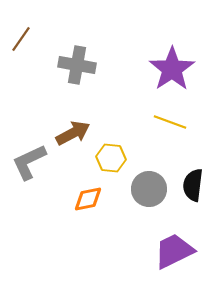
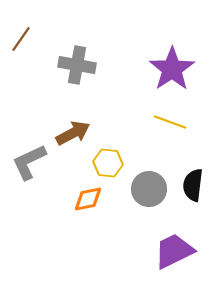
yellow hexagon: moved 3 px left, 5 px down
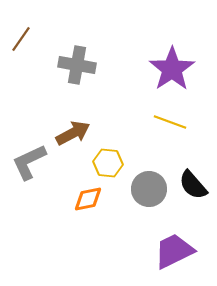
black semicircle: rotated 48 degrees counterclockwise
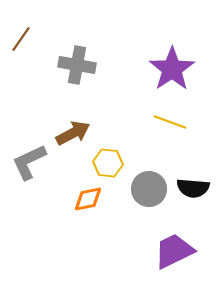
black semicircle: moved 3 px down; rotated 44 degrees counterclockwise
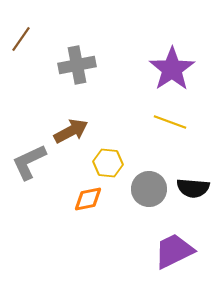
gray cross: rotated 21 degrees counterclockwise
brown arrow: moved 2 px left, 2 px up
